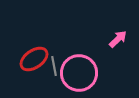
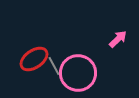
gray line: rotated 18 degrees counterclockwise
pink circle: moved 1 px left
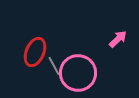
red ellipse: moved 1 px right, 7 px up; rotated 32 degrees counterclockwise
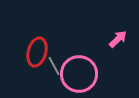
red ellipse: moved 2 px right; rotated 8 degrees counterclockwise
pink circle: moved 1 px right, 1 px down
